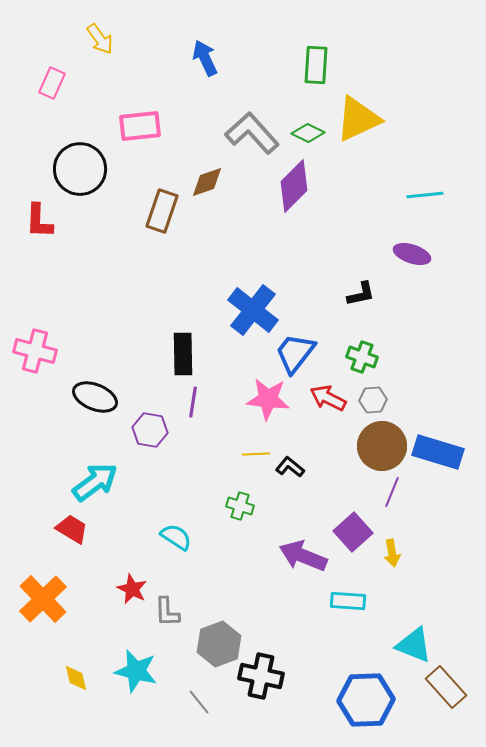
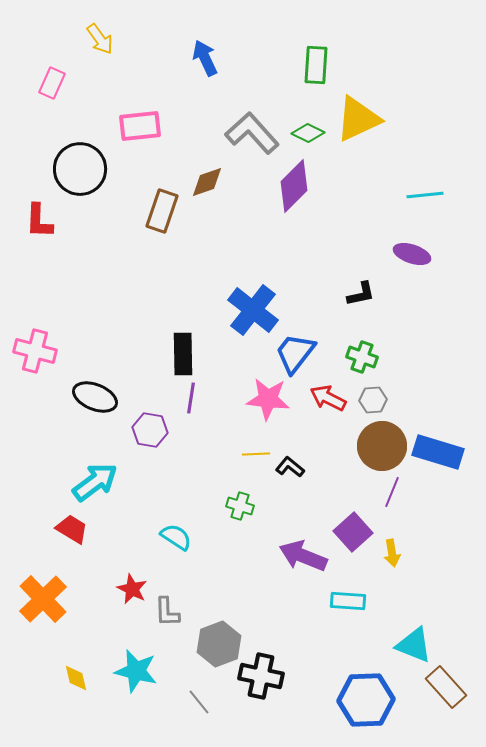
purple line at (193, 402): moved 2 px left, 4 px up
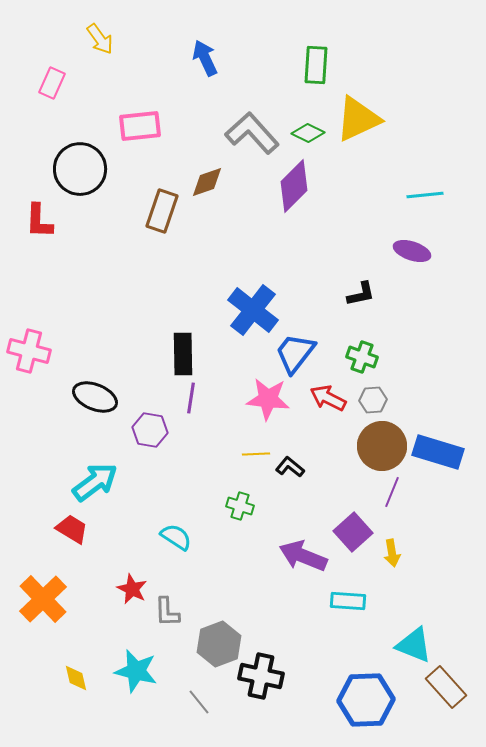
purple ellipse at (412, 254): moved 3 px up
pink cross at (35, 351): moved 6 px left
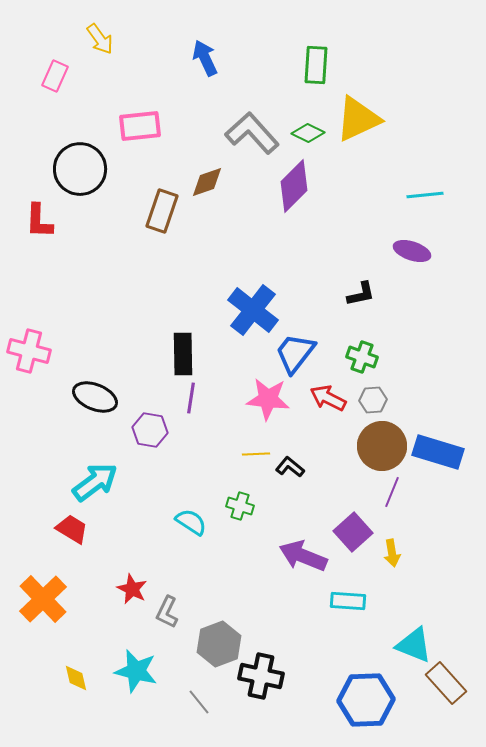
pink rectangle at (52, 83): moved 3 px right, 7 px up
cyan semicircle at (176, 537): moved 15 px right, 15 px up
gray L-shape at (167, 612): rotated 28 degrees clockwise
brown rectangle at (446, 687): moved 4 px up
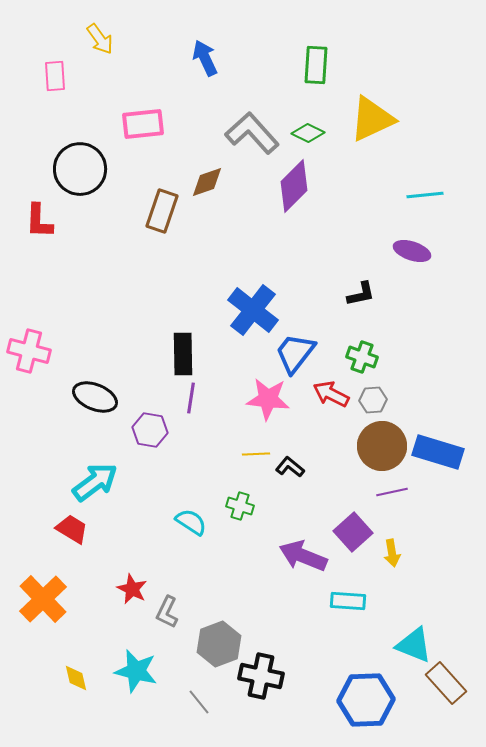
pink rectangle at (55, 76): rotated 28 degrees counterclockwise
yellow triangle at (358, 119): moved 14 px right
pink rectangle at (140, 126): moved 3 px right, 2 px up
red arrow at (328, 398): moved 3 px right, 4 px up
purple line at (392, 492): rotated 56 degrees clockwise
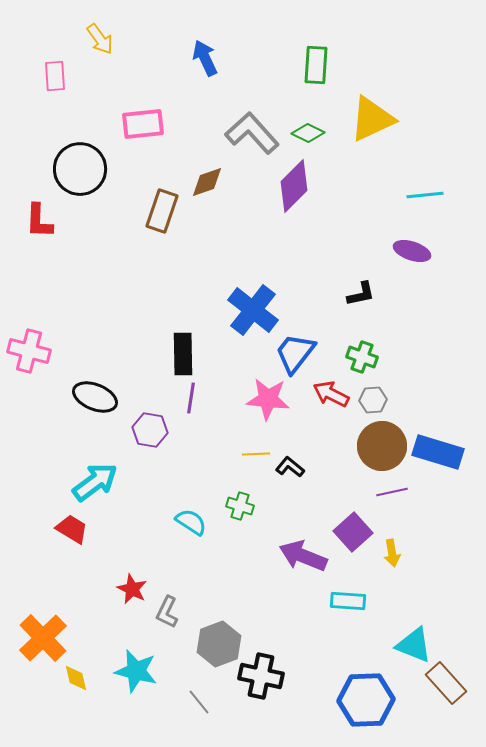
orange cross at (43, 599): moved 39 px down
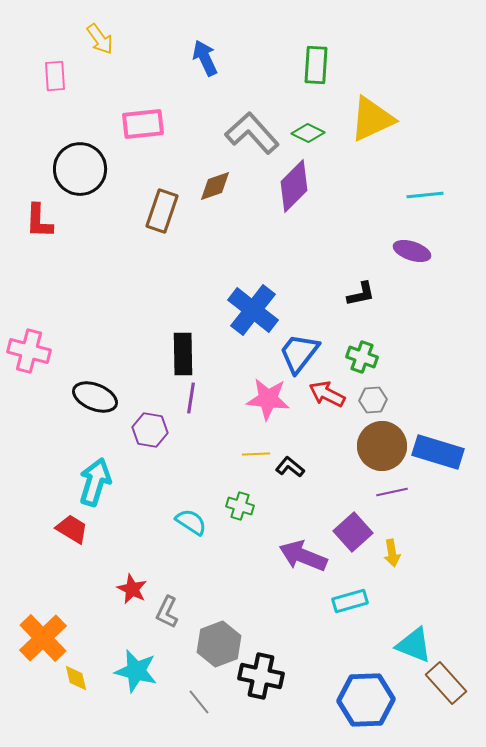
brown diamond at (207, 182): moved 8 px right, 4 px down
blue trapezoid at (295, 353): moved 4 px right
red arrow at (331, 394): moved 4 px left
cyan arrow at (95, 482): rotated 36 degrees counterclockwise
cyan rectangle at (348, 601): moved 2 px right; rotated 20 degrees counterclockwise
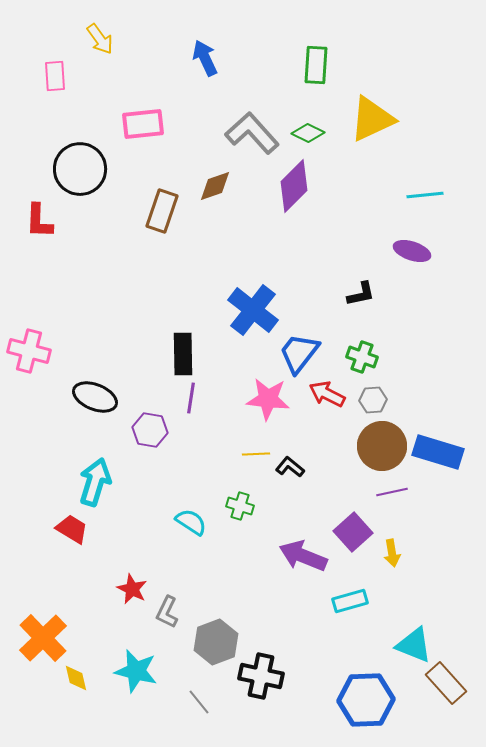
gray hexagon at (219, 644): moved 3 px left, 2 px up
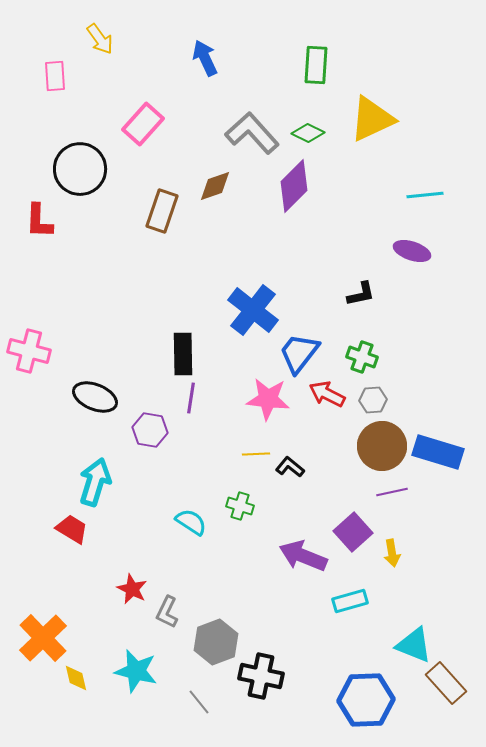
pink rectangle at (143, 124): rotated 42 degrees counterclockwise
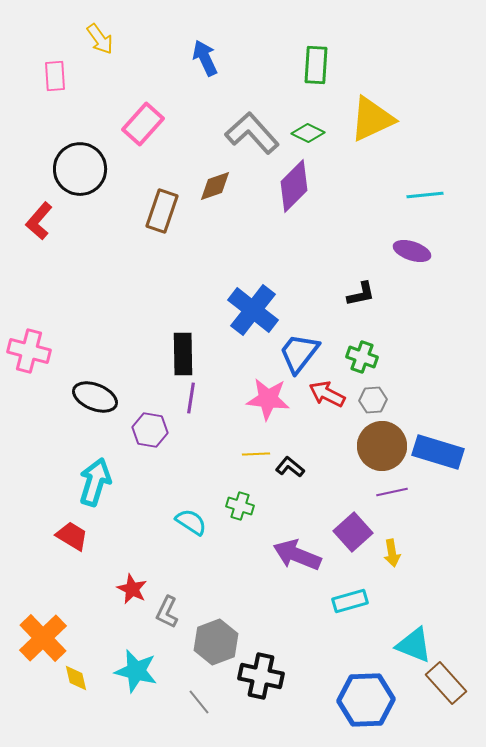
red L-shape at (39, 221): rotated 39 degrees clockwise
red trapezoid at (72, 529): moved 7 px down
purple arrow at (303, 556): moved 6 px left, 1 px up
